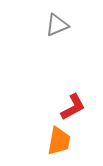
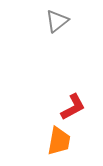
gray triangle: moved 4 px up; rotated 15 degrees counterclockwise
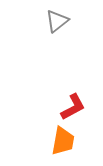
orange trapezoid: moved 4 px right
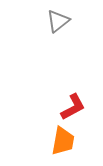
gray triangle: moved 1 px right
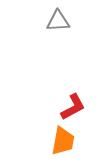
gray triangle: rotated 35 degrees clockwise
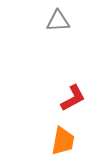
red L-shape: moved 9 px up
